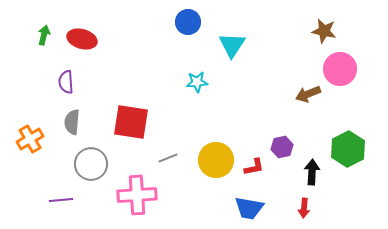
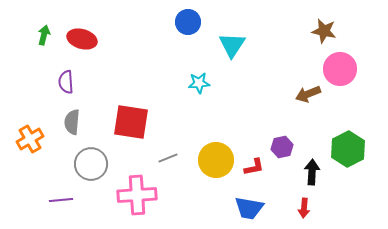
cyan star: moved 2 px right, 1 px down
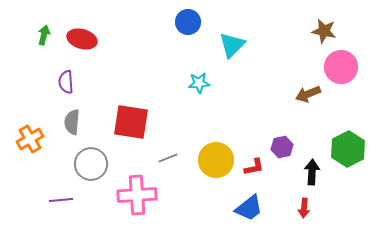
cyan triangle: rotated 12 degrees clockwise
pink circle: moved 1 px right, 2 px up
blue trapezoid: rotated 48 degrees counterclockwise
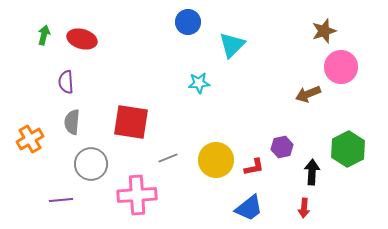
brown star: rotated 30 degrees counterclockwise
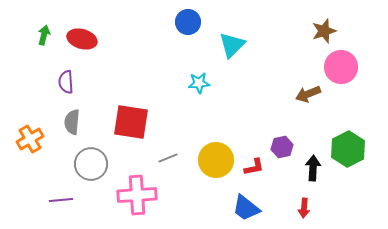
black arrow: moved 1 px right, 4 px up
blue trapezoid: moved 3 px left; rotated 76 degrees clockwise
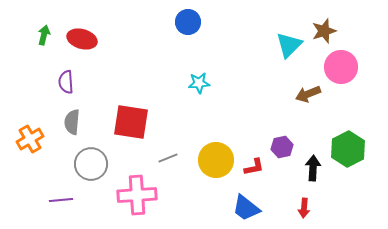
cyan triangle: moved 57 px right
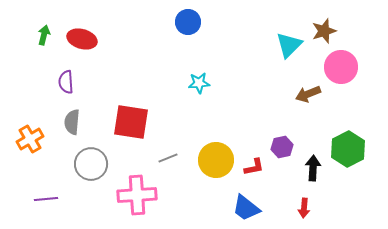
purple line: moved 15 px left, 1 px up
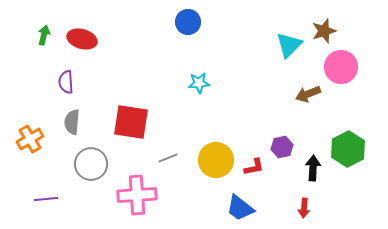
blue trapezoid: moved 6 px left
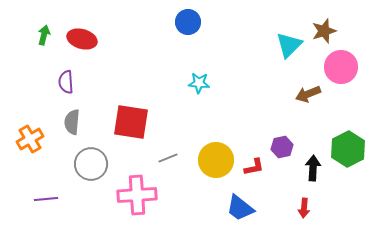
cyan star: rotated 10 degrees clockwise
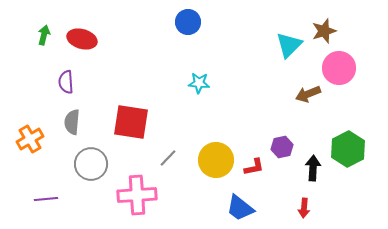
pink circle: moved 2 px left, 1 px down
gray line: rotated 24 degrees counterclockwise
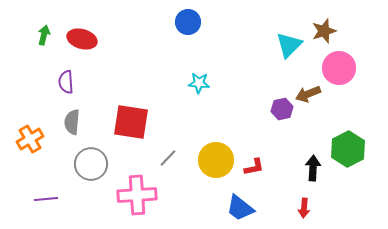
purple hexagon: moved 38 px up
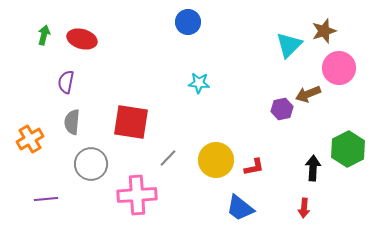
purple semicircle: rotated 15 degrees clockwise
